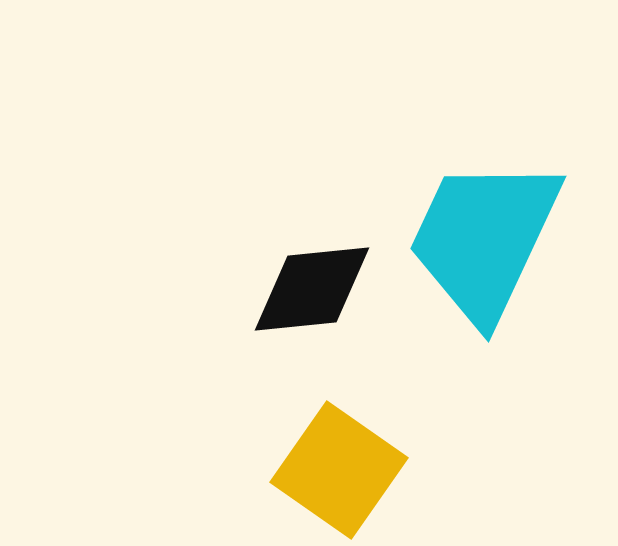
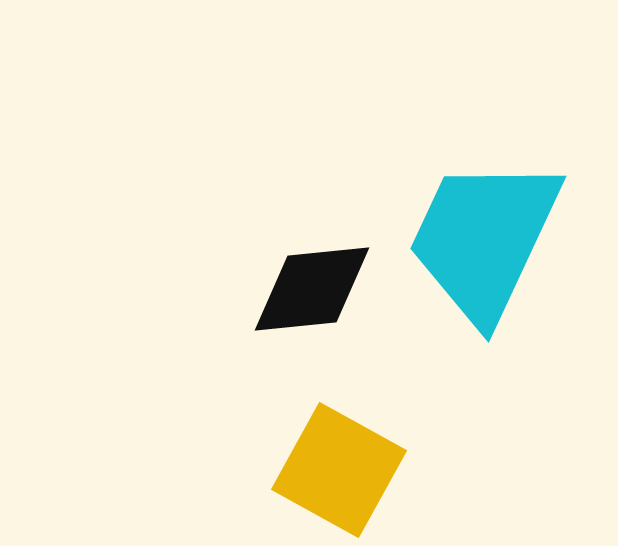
yellow square: rotated 6 degrees counterclockwise
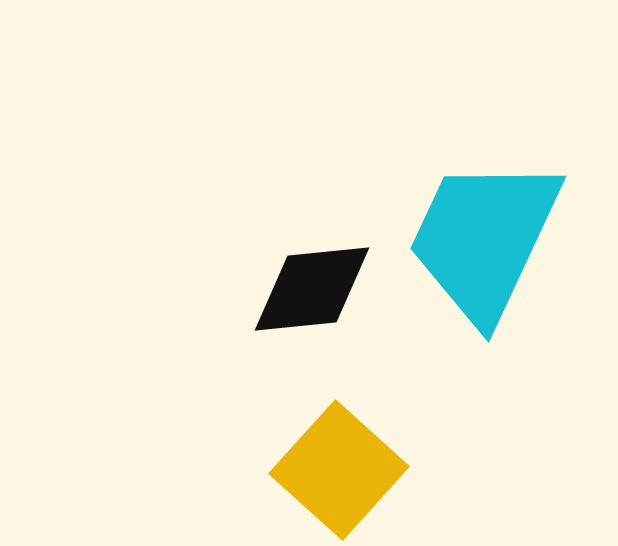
yellow square: rotated 13 degrees clockwise
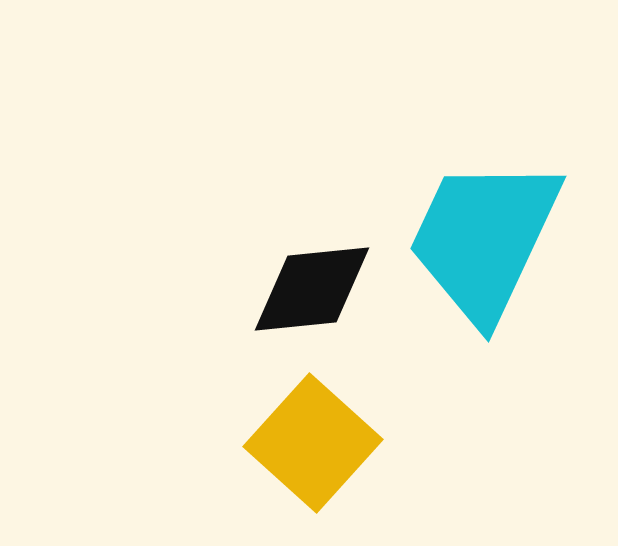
yellow square: moved 26 px left, 27 px up
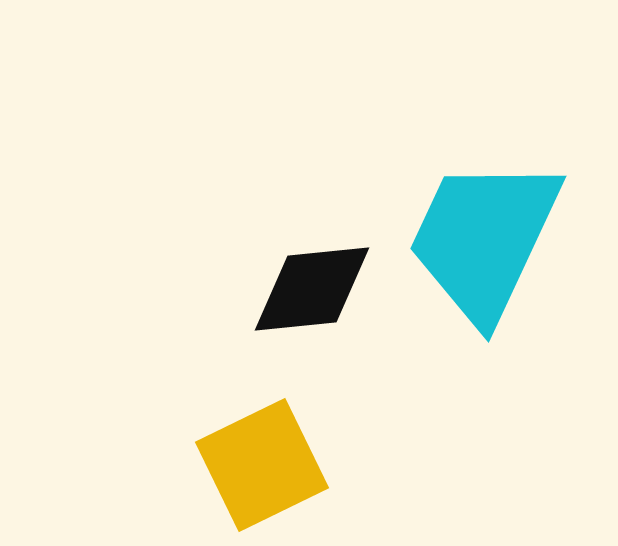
yellow square: moved 51 px left, 22 px down; rotated 22 degrees clockwise
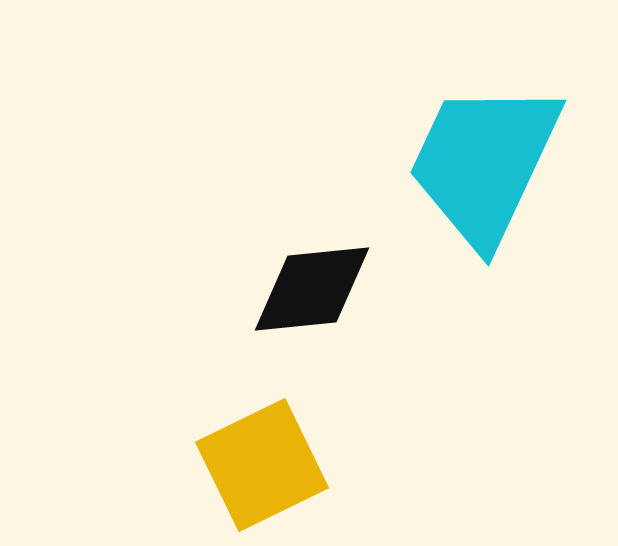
cyan trapezoid: moved 76 px up
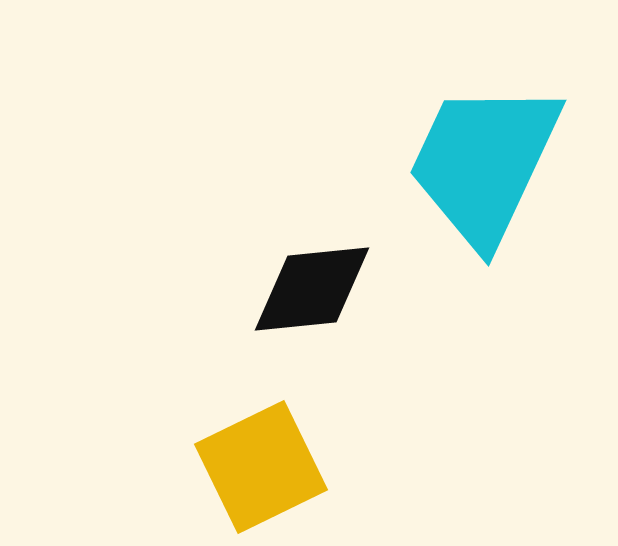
yellow square: moved 1 px left, 2 px down
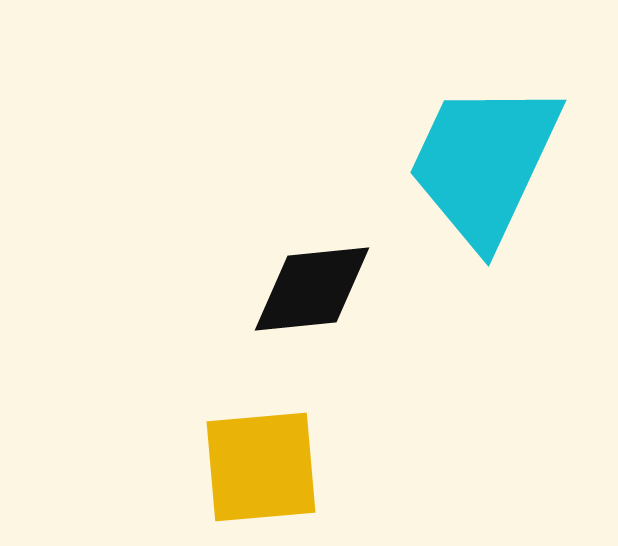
yellow square: rotated 21 degrees clockwise
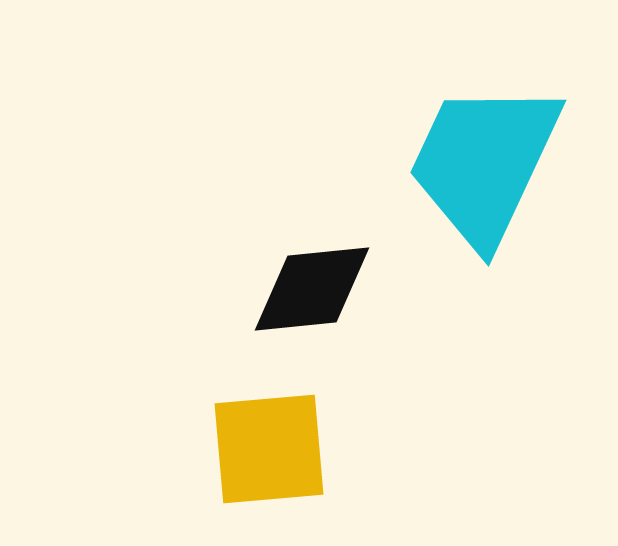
yellow square: moved 8 px right, 18 px up
